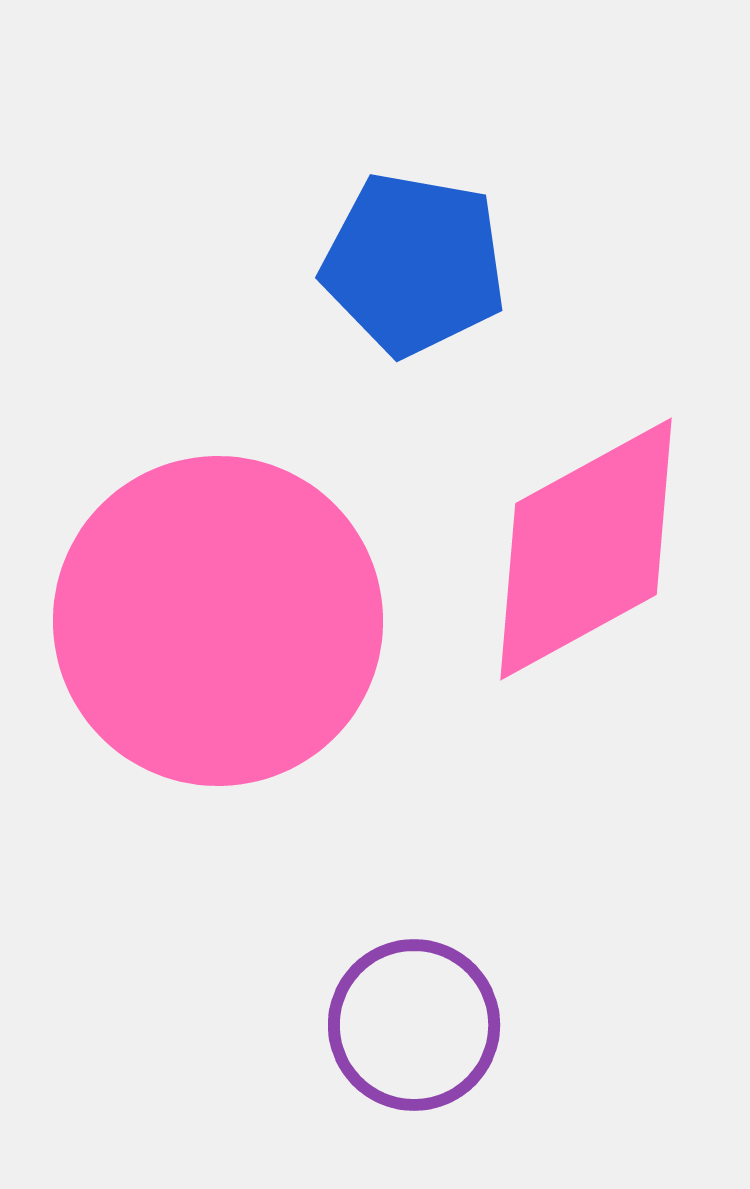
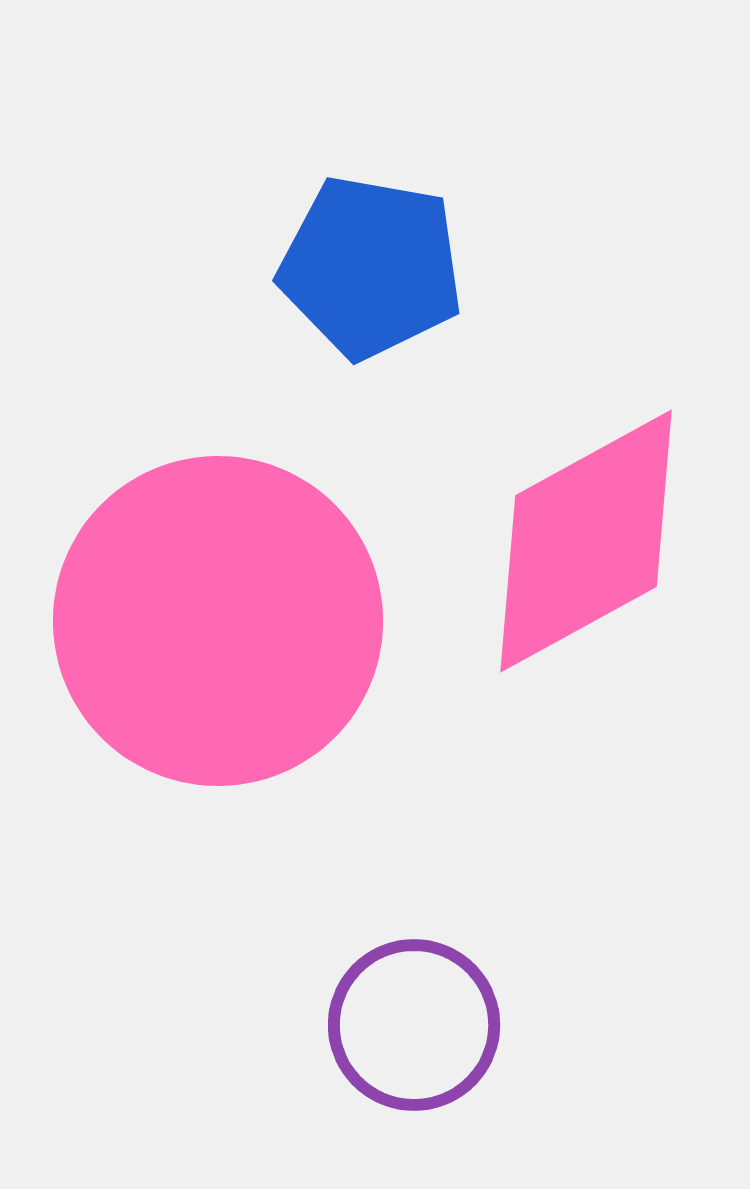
blue pentagon: moved 43 px left, 3 px down
pink diamond: moved 8 px up
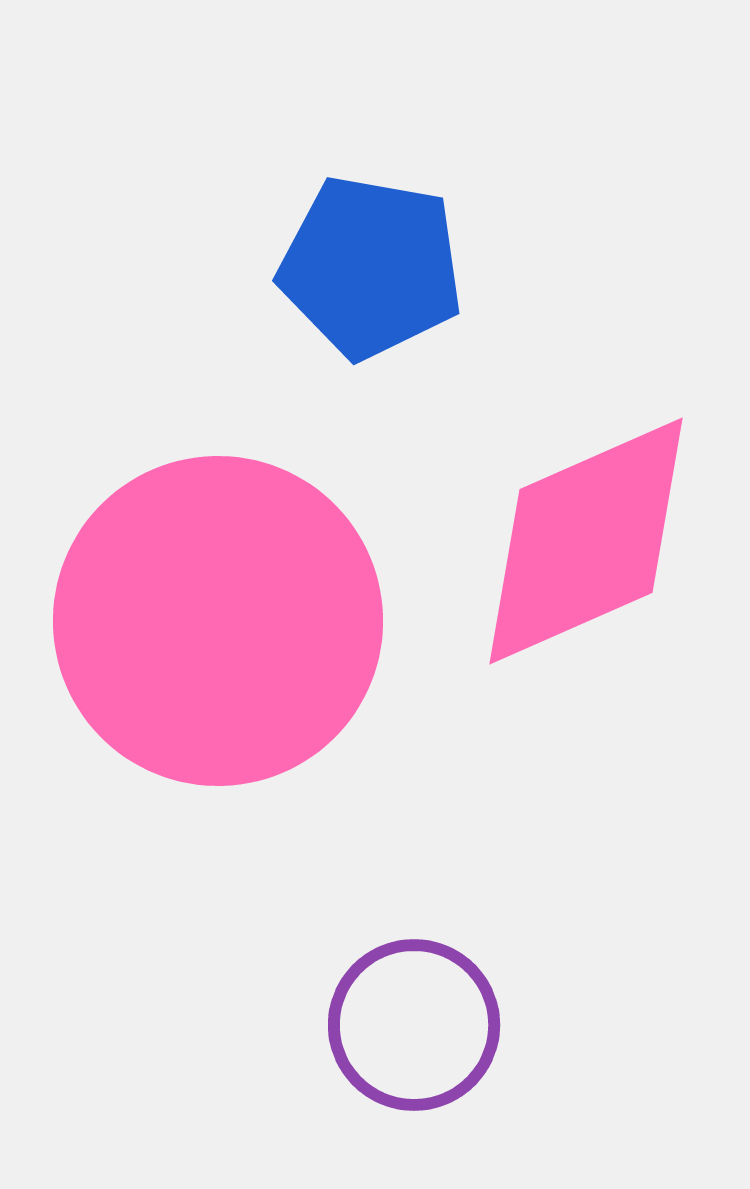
pink diamond: rotated 5 degrees clockwise
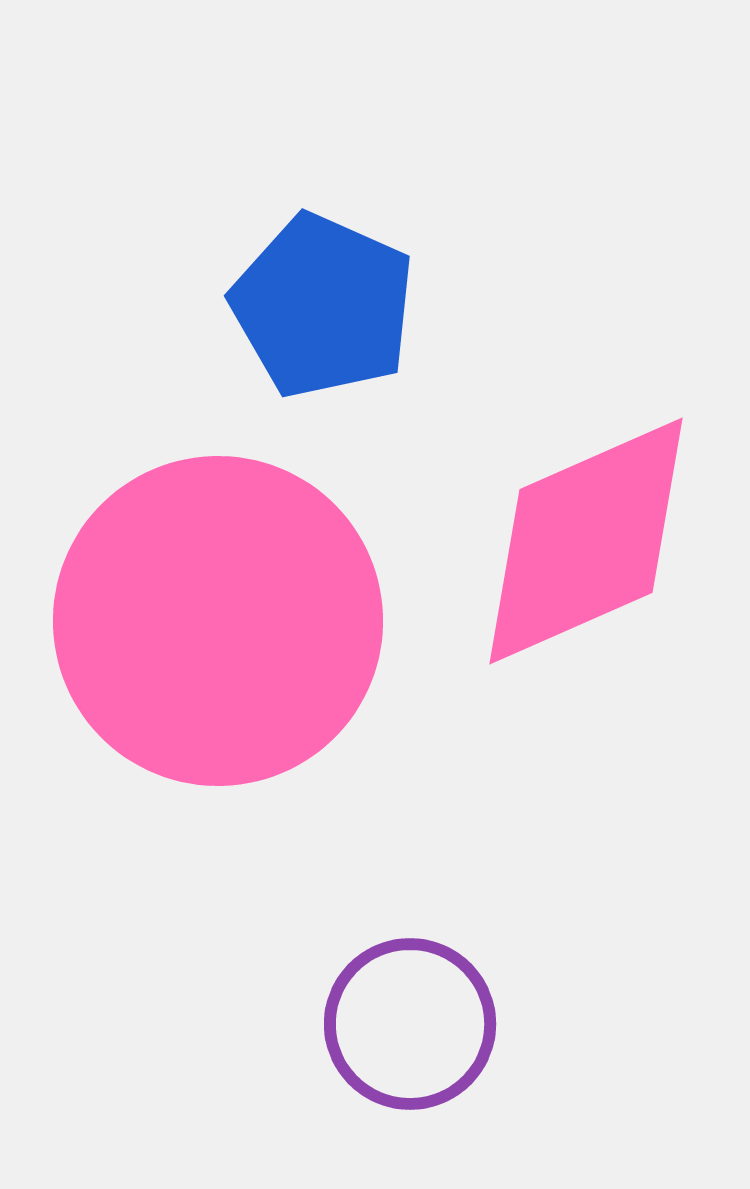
blue pentagon: moved 48 px left, 39 px down; rotated 14 degrees clockwise
purple circle: moved 4 px left, 1 px up
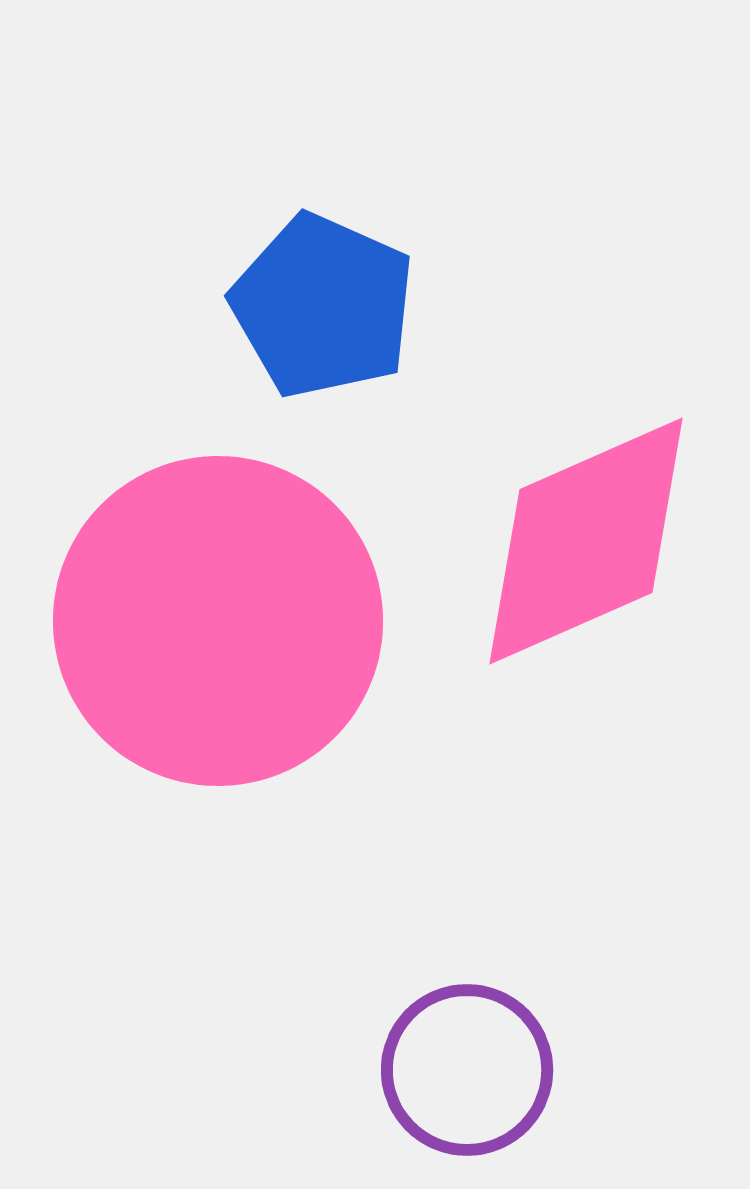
purple circle: moved 57 px right, 46 px down
